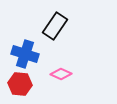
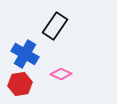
blue cross: rotated 12 degrees clockwise
red hexagon: rotated 15 degrees counterclockwise
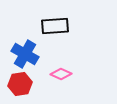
black rectangle: rotated 52 degrees clockwise
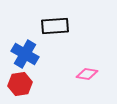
pink diamond: moved 26 px right; rotated 15 degrees counterclockwise
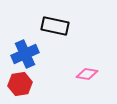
black rectangle: rotated 16 degrees clockwise
blue cross: rotated 36 degrees clockwise
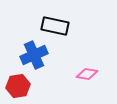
blue cross: moved 9 px right, 1 px down
red hexagon: moved 2 px left, 2 px down
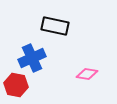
blue cross: moved 2 px left, 3 px down
red hexagon: moved 2 px left, 1 px up; rotated 20 degrees clockwise
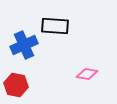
black rectangle: rotated 8 degrees counterclockwise
blue cross: moved 8 px left, 13 px up
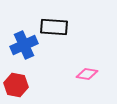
black rectangle: moved 1 px left, 1 px down
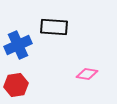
blue cross: moved 6 px left
red hexagon: rotated 20 degrees counterclockwise
